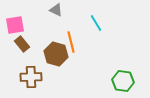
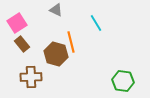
pink square: moved 2 px right, 2 px up; rotated 24 degrees counterclockwise
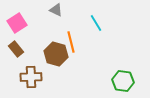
brown rectangle: moved 6 px left, 5 px down
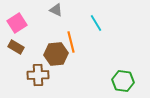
brown rectangle: moved 2 px up; rotated 21 degrees counterclockwise
brown hexagon: rotated 20 degrees counterclockwise
brown cross: moved 7 px right, 2 px up
